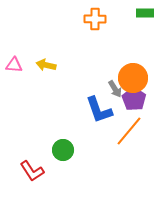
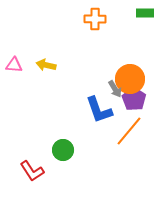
orange circle: moved 3 px left, 1 px down
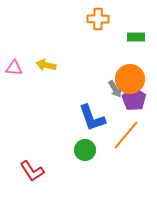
green rectangle: moved 9 px left, 24 px down
orange cross: moved 3 px right
pink triangle: moved 3 px down
blue L-shape: moved 7 px left, 8 px down
orange line: moved 3 px left, 4 px down
green circle: moved 22 px right
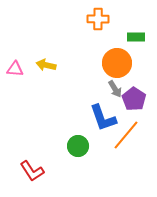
pink triangle: moved 1 px right, 1 px down
orange circle: moved 13 px left, 16 px up
blue L-shape: moved 11 px right
green circle: moved 7 px left, 4 px up
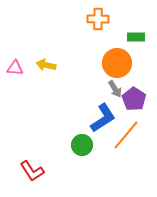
pink triangle: moved 1 px up
blue L-shape: rotated 104 degrees counterclockwise
green circle: moved 4 px right, 1 px up
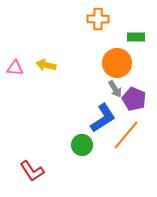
purple pentagon: rotated 10 degrees counterclockwise
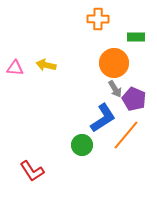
orange circle: moved 3 px left
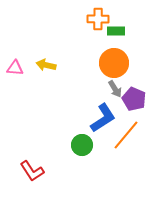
green rectangle: moved 20 px left, 6 px up
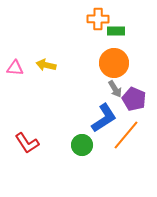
blue L-shape: moved 1 px right
red L-shape: moved 5 px left, 28 px up
